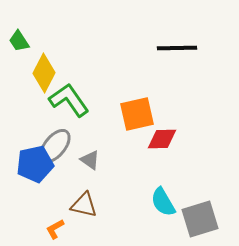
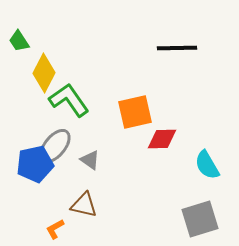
orange square: moved 2 px left, 2 px up
cyan semicircle: moved 44 px right, 37 px up
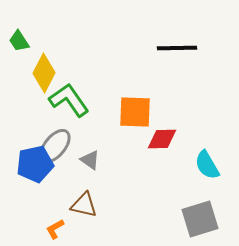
orange square: rotated 15 degrees clockwise
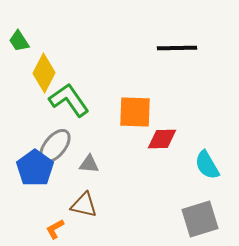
gray triangle: moved 1 px left, 4 px down; rotated 30 degrees counterclockwise
blue pentagon: moved 4 px down; rotated 24 degrees counterclockwise
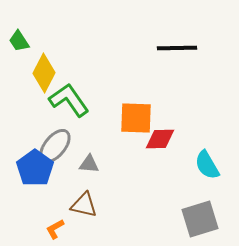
orange square: moved 1 px right, 6 px down
red diamond: moved 2 px left
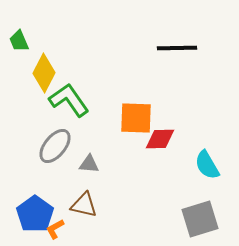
green trapezoid: rotated 10 degrees clockwise
blue pentagon: moved 46 px down
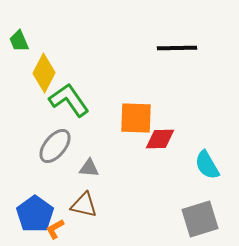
gray triangle: moved 4 px down
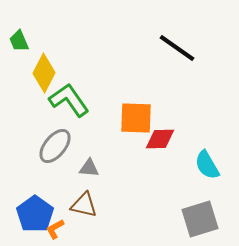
black line: rotated 36 degrees clockwise
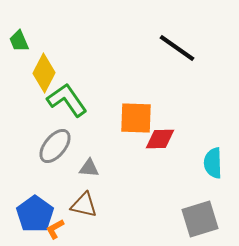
green L-shape: moved 2 px left
cyan semicircle: moved 6 px right, 2 px up; rotated 28 degrees clockwise
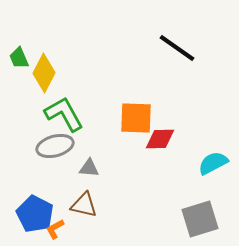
green trapezoid: moved 17 px down
green L-shape: moved 3 px left, 14 px down; rotated 6 degrees clockwise
gray ellipse: rotated 36 degrees clockwise
cyan semicircle: rotated 64 degrees clockwise
blue pentagon: rotated 9 degrees counterclockwise
